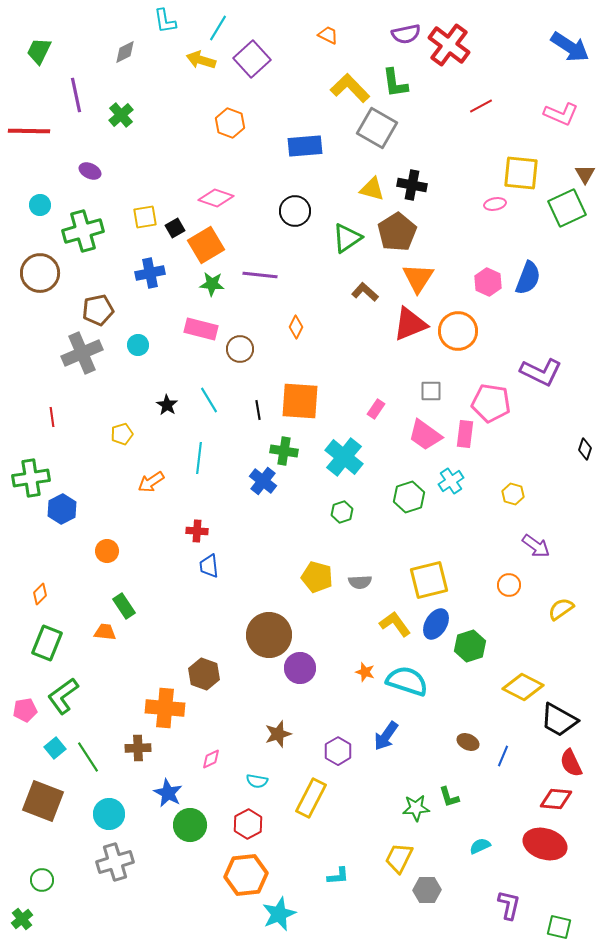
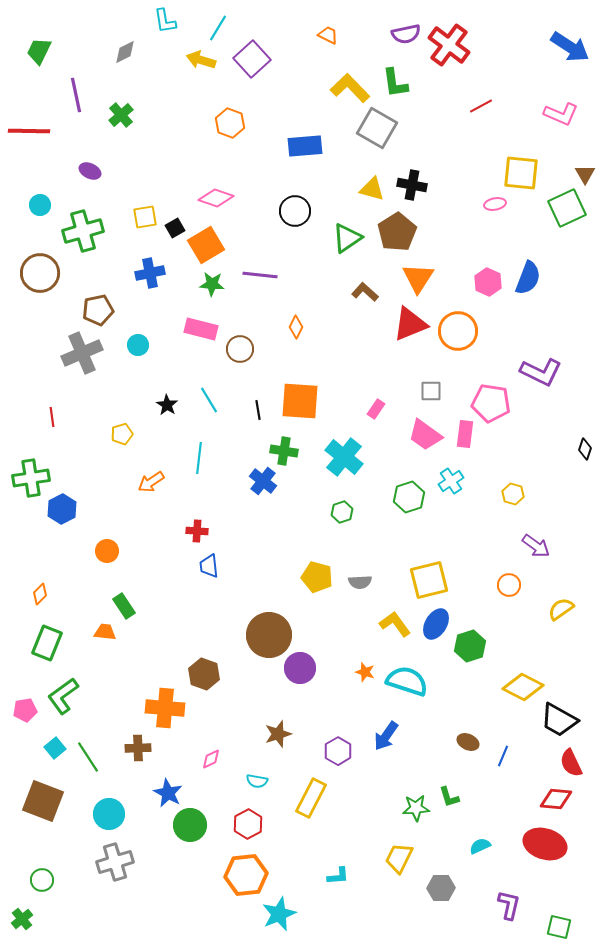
gray hexagon at (427, 890): moved 14 px right, 2 px up
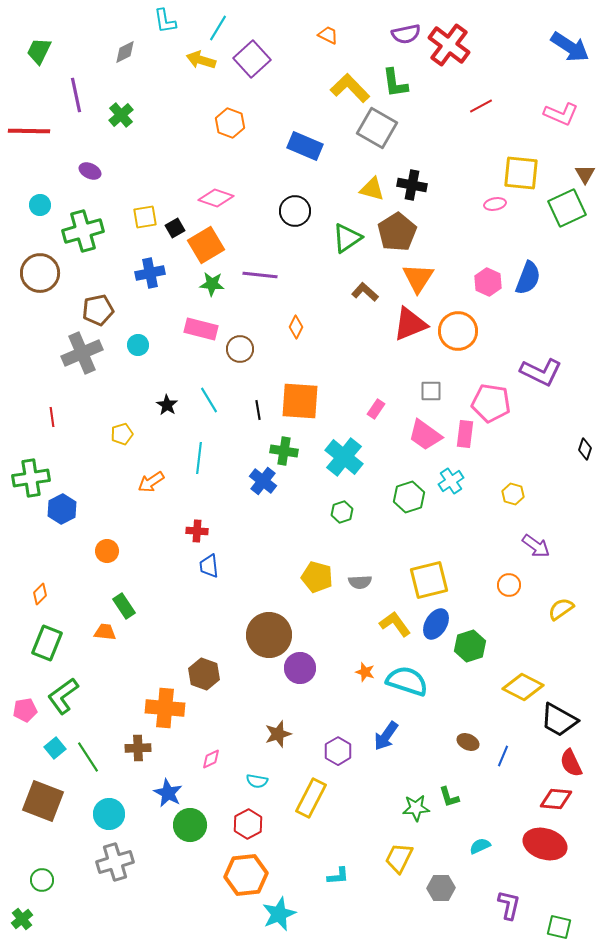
blue rectangle at (305, 146): rotated 28 degrees clockwise
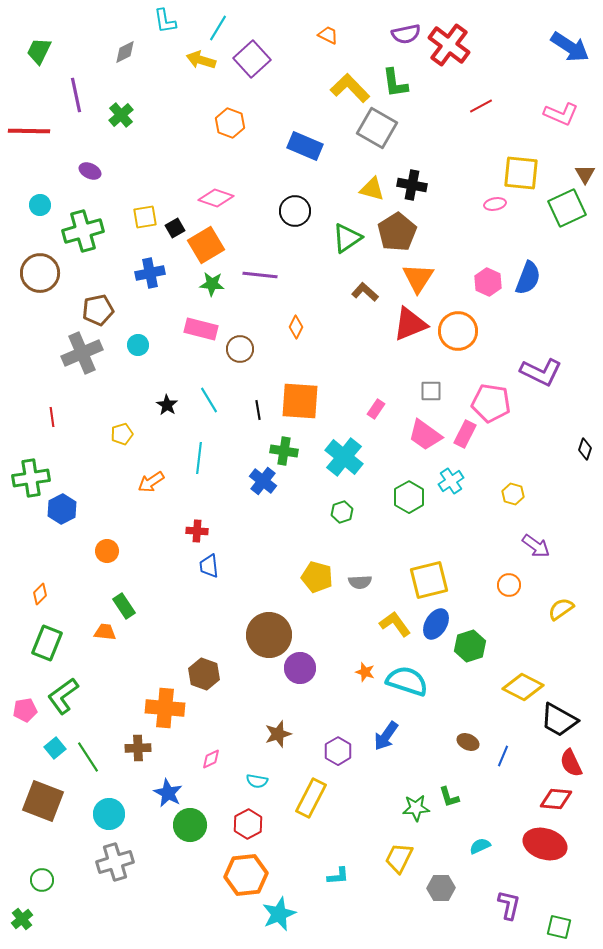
pink rectangle at (465, 434): rotated 20 degrees clockwise
green hexagon at (409, 497): rotated 12 degrees counterclockwise
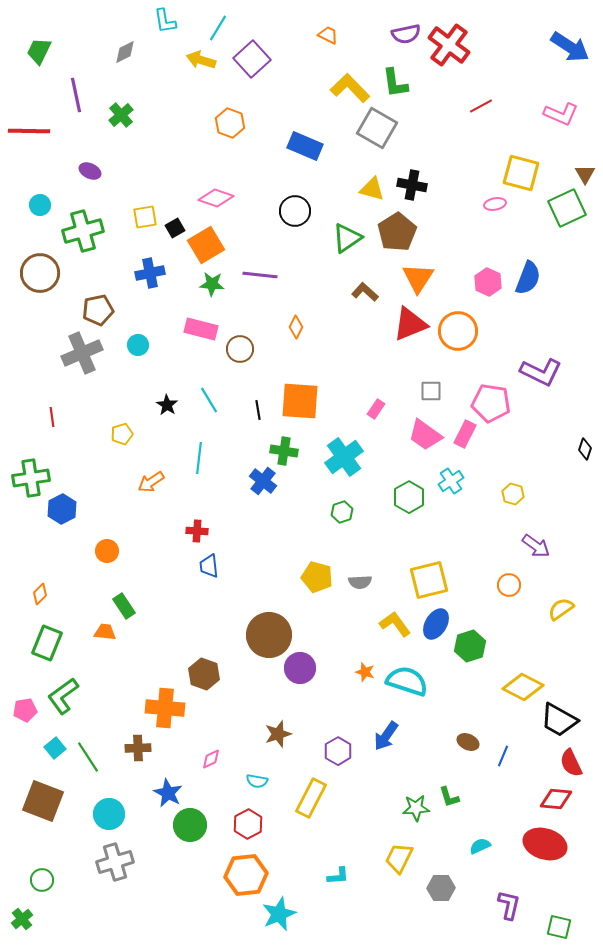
yellow square at (521, 173): rotated 9 degrees clockwise
cyan cross at (344, 457): rotated 15 degrees clockwise
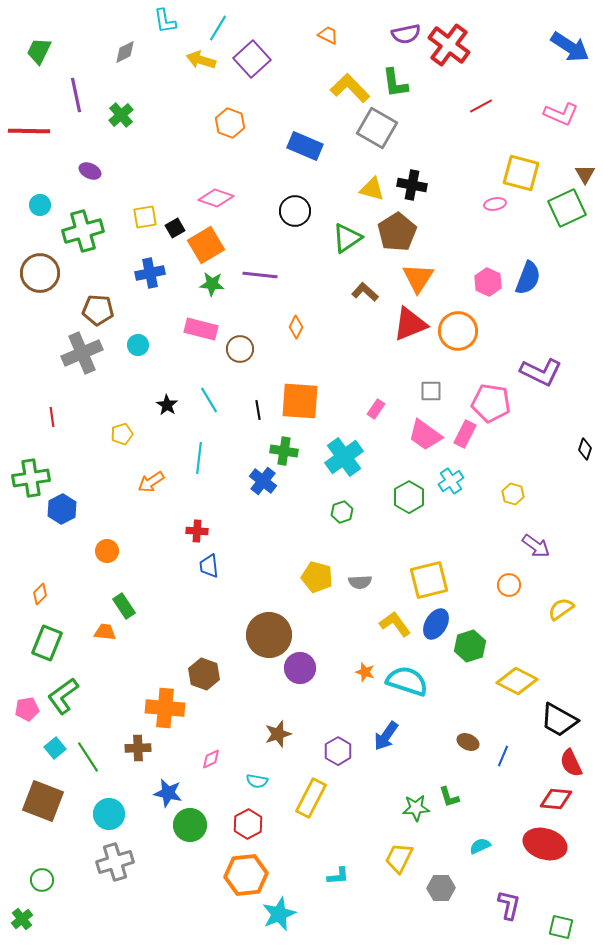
brown pentagon at (98, 310): rotated 16 degrees clockwise
yellow diamond at (523, 687): moved 6 px left, 6 px up
pink pentagon at (25, 710): moved 2 px right, 1 px up
blue star at (168, 793): rotated 16 degrees counterclockwise
green square at (559, 927): moved 2 px right
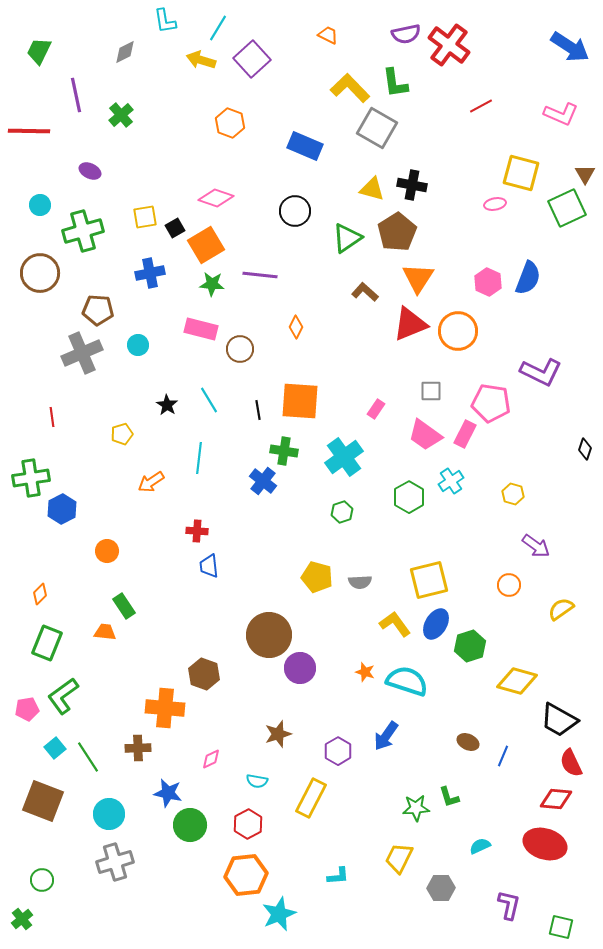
yellow diamond at (517, 681): rotated 12 degrees counterclockwise
